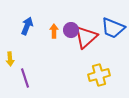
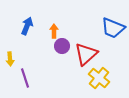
purple circle: moved 9 px left, 16 px down
red triangle: moved 17 px down
yellow cross: moved 3 px down; rotated 35 degrees counterclockwise
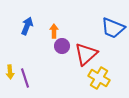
yellow arrow: moved 13 px down
yellow cross: rotated 10 degrees counterclockwise
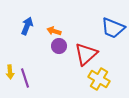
orange arrow: rotated 72 degrees counterclockwise
purple circle: moved 3 px left
yellow cross: moved 1 px down
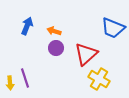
purple circle: moved 3 px left, 2 px down
yellow arrow: moved 11 px down
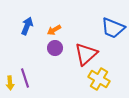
orange arrow: moved 1 px up; rotated 48 degrees counterclockwise
purple circle: moved 1 px left
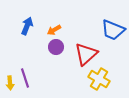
blue trapezoid: moved 2 px down
purple circle: moved 1 px right, 1 px up
